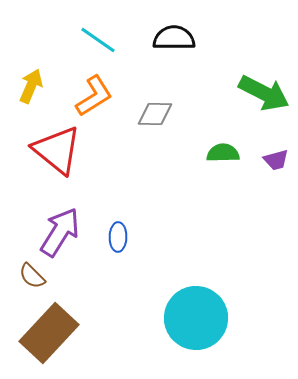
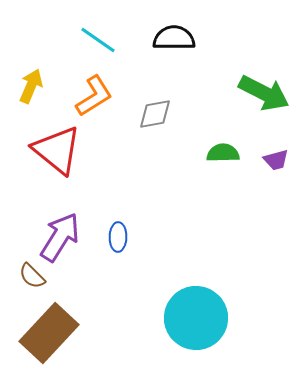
gray diamond: rotated 12 degrees counterclockwise
purple arrow: moved 5 px down
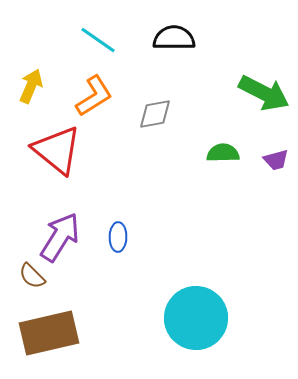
brown rectangle: rotated 34 degrees clockwise
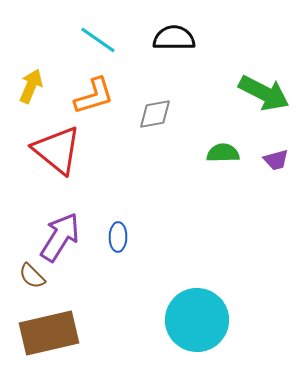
orange L-shape: rotated 15 degrees clockwise
cyan circle: moved 1 px right, 2 px down
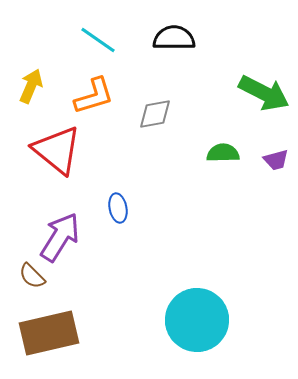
blue ellipse: moved 29 px up; rotated 12 degrees counterclockwise
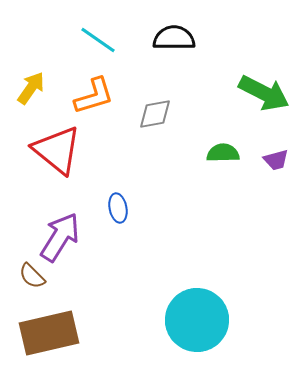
yellow arrow: moved 2 px down; rotated 12 degrees clockwise
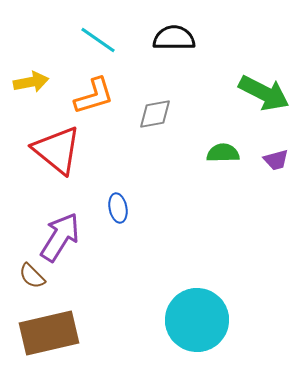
yellow arrow: moved 6 px up; rotated 44 degrees clockwise
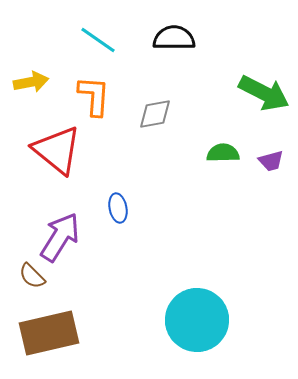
orange L-shape: rotated 69 degrees counterclockwise
purple trapezoid: moved 5 px left, 1 px down
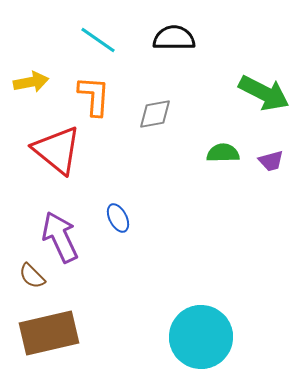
blue ellipse: moved 10 px down; rotated 16 degrees counterclockwise
purple arrow: rotated 57 degrees counterclockwise
cyan circle: moved 4 px right, 17 px down
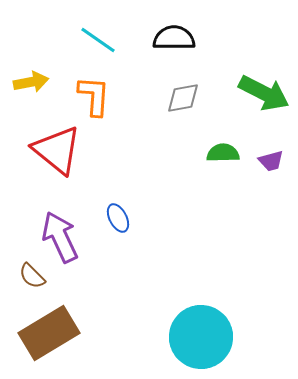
gray diamond: moved 28 px right, 16 px up
brown rectangle: rotated 18 degrees counterclockwise
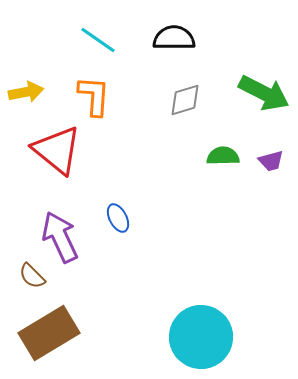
yellow arrow: moved 5 px left, 10 px down
gray diamond: moved 2 px right, 2 px down; rotated 6 degrees counterclockwise
green semicircle: moved 3 px down
